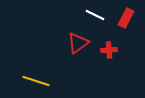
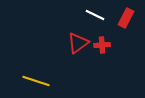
red cross: moved 7 px left, 5 px up
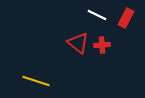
white line: moved 2 px right
red triangle: rotated 45 degrees counterclockwise
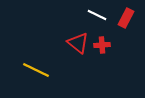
yellow line: moved 11 px up; rotated 8 degrees clockwise
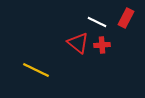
white line: moved 7 px down
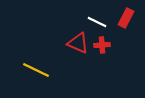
red triangle: rotated 15 degrees counterclockwise
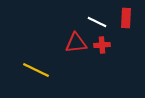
red rectangle: rotated 24 degrees counterclockwise
red triangle: moved 2 px left; rotated 30 degrees counterclockwise
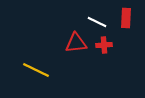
red cross: moved 2 px right
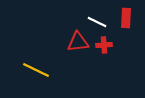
red triangle: moved 2 px right, 1 px up
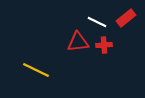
red rectangle: rotated 48 degrees clockwise
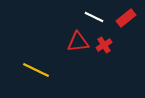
white line: moved 3 px left, 5 px up
red cross: rotated 28 degrees counterclockwise
